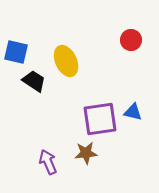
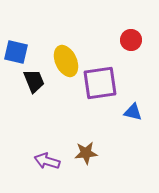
black trapezoid: rotated 35 degrees clockwise
purple square: moved 36 px up
purple arrow: moved 1 px left, 1 px up; rotated 50 degrees counterclockwise
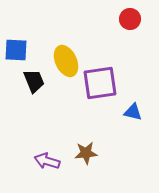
red circle: moved 1 px left, 21 px up
blue square: moved 2 px up; rotated 10 degrees counterclockwise
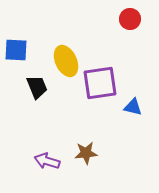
black trapezoid: moved 3 px right, 6 px down
blue triangle: moved 5 px up
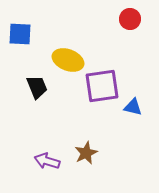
blue square: moved 4 px right, 16 px up
yellow ellipse: moved 2 px right, 1 px up; rotated 44 degrees counterclockwise
purple square: moved 2 px right, 3 px down
brown star: rotated 20 degrees counterclockwise
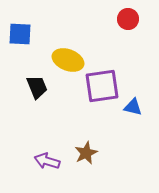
red circle: moved 2 px left
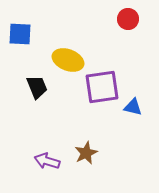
purple square: moved 1 px down
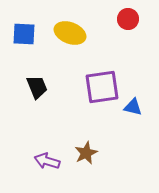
blue square: moved 4 px right
yellow ellipse: moved 2 px right, 27 px up
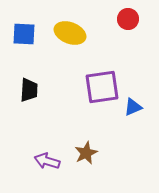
black trapezoid: moved 8 px left, 3 px down; rotated 25 degrees clockwise
blue triangle: rotated 36 degrees counterclockwise
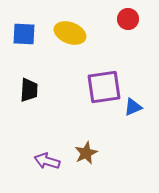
purple square: moved 2 px right
